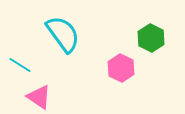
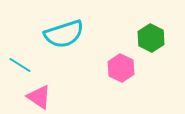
cyan semicircle: moved 1 px right; rotated 108 degrees clockwise
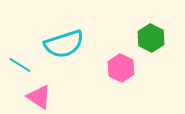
cyan semicircle: moved 10 px down
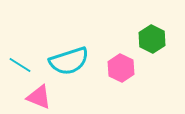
green hexagon: moved 1 px right, 1 px down
cyan semicircle: moved 5 px right, 17 px down
pink triangle: rotated 12 degrees counterclockwise
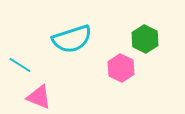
green hexagon: moved 7 px left
cyan semicircle: moved 3 px right, 22 px up
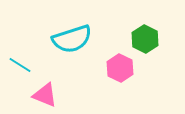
pink hexagon: moved 1 px left
pink triangle: moved 6 px right, 2 px up
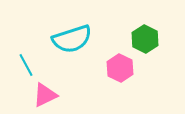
cyan line: moved 6 px right; rotated 30 degrees clockwise
pink triangle: rotated 48 degrees counterclockwise
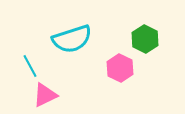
cyan line: moved 4 px right, 1 px down
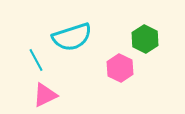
cyan semicircle: moved 2 px up
cyan line: moved 6 px right, 6 px up
